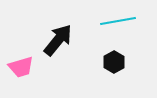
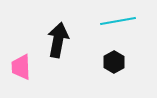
black arrow: rotated 28 degrees counterclockwise
pink trapezoid: rotated 104 degrees clockwise
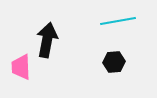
black arrow: moved 11 px left
black hexagon: rotated 25 degrees clockwise
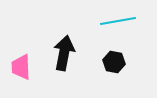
black arrow: moved 17 px right, 13 px down
black hexagon: rotated 15 degrees clockwise
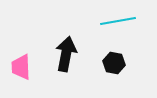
black arrow: moved 2 px right, 1 px down
black hexagon: moved 1 px down
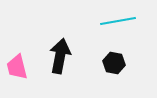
black arrow: moved 6 px left, 2 px down
pink trapezoid: moved 4 px left; rotated 12 degrees counterclockwise
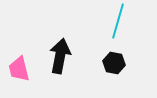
cyan line: rotated 64 degrees counterclockwise
pink trapezoid: moved 2 px right, 2 px down
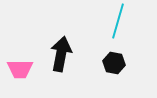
black arrow: moved 1 px right, 2 px up
pink trapezoid: moved 1 px right; rotated 76 degrees counterclockwise
